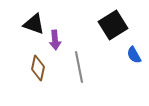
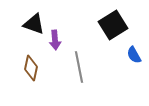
brown diamond: moved 7 px left
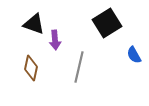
black square: moved 6 px left, 2 px up
gray line: rotated 24 degrees clockwise
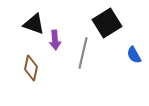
gray line: moved 4 px right, 14 px up
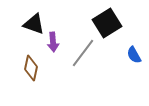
purple arrow: moved 2 px left, 2 px down
gray line: rotated 24 degrees clockwise
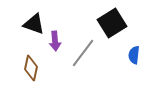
black square: moved 5 px right
purple arrow: moved 2 px right, 1 px up
blue semicircle: rotated 36 degrees clockwise
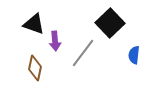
black square: moved 2 px left; rotated 12 degrees counterclockwise
brown diamond: moved 4 px right
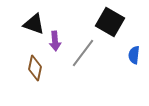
black square: moved 1 px up; rotated 16 degrees counterclockwise
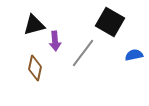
black triangle: moved 1 px down; rotated 35 degrees counterclockwise
blue semicircle: rotated 72 degrees clockwise
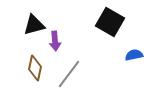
gray line: moved 14 px left, 21 px down
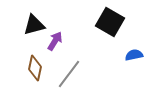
purple arrow: rotated 144 degrees counterclockwise
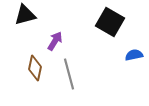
black triangle: moved 9 px left, 10 px up
gray line: rotated 52 degrees counterclockwise
